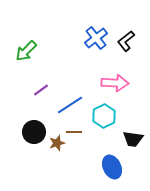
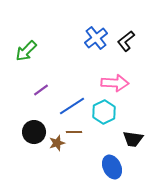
blue line: moved 2 px right, 1 px down
cyan hexagon: moved 4 px up
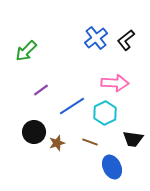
black L-shape: moved 1 px up
cyan hexagon: moved 1 px right, 1 px down
brown line: moved 16 px right, 10 px down; rotated 21 degrees clockwise
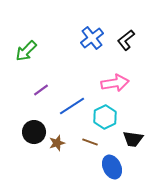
blue cross: moved 4 px left
pink arrow: rotated 12 degrees counterclockwise
cyan hexagon: moved 4 px down
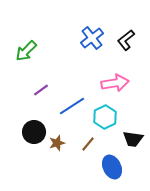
brown line: moved 2 px left, 2 px down; rotated 70 degrees counterclockwise
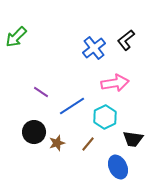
blue cross: moved 2 px right, 10 px down
green arrow: moved 10 px left, 14 px up
purple line: moved 2 px down; rotated 70 degrees clockwise
blue ellipse: moved 6 px right
